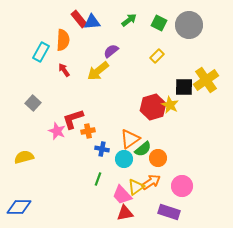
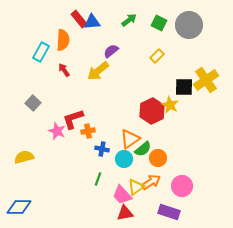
red hexagon: moved 1 px left, 4 px down; rotated 10 degrees counterclockwise
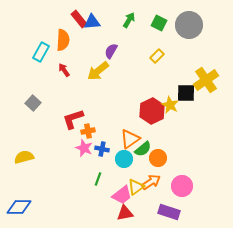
green arrow: rotated 21 degrees counterclockwise
purple semicircle: rotated 21 degrees counterclockwise
black square: moved 2 px right, 6 px down
pink star: moved 27 px right, 17 px down
pink trapezoid: rotated 85 degrees counterclockwise
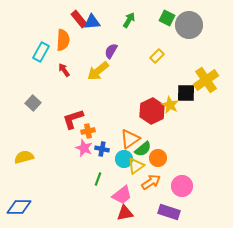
green square: moved 8 px right, 5 px up
yellow triangle: moved 21 px up
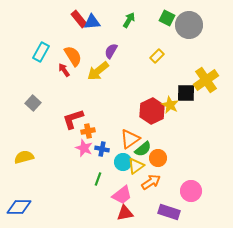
orange semicircle: moved 10 px right, 16 px down; rotated 35 degrees counterclockwise
cyan circle: moved 1 px left, 3 px down
pink circle: moved 9 px right, 5 px down
